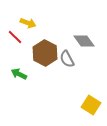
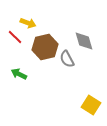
gray diamond: rotated 20 degrees clockwise
brown hexagon: moved 6 px up; rotated 20 degrees clockwise
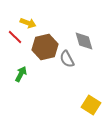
green arrow: moved 2 px right; rotated 91 degrees clockwise
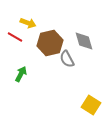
red line: rotated 14 degrees counterclockwise
brown hexagon: moved 5 px right, 4 px up
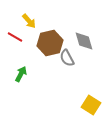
yellow arrow: moved 1 px right, 2 px up; rotated 28 degrees clockwise
gray semicircle: moved 1 px up
